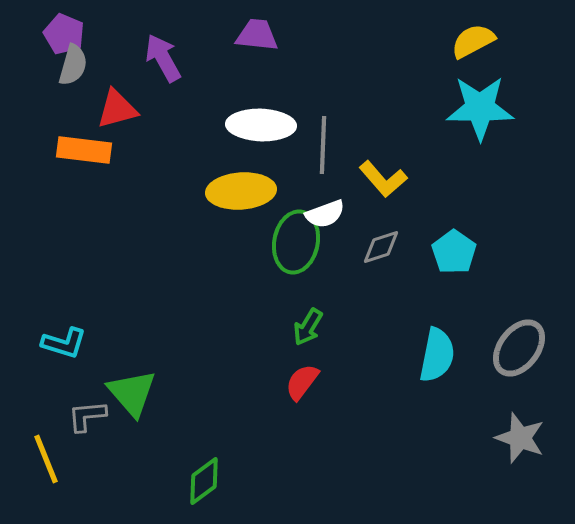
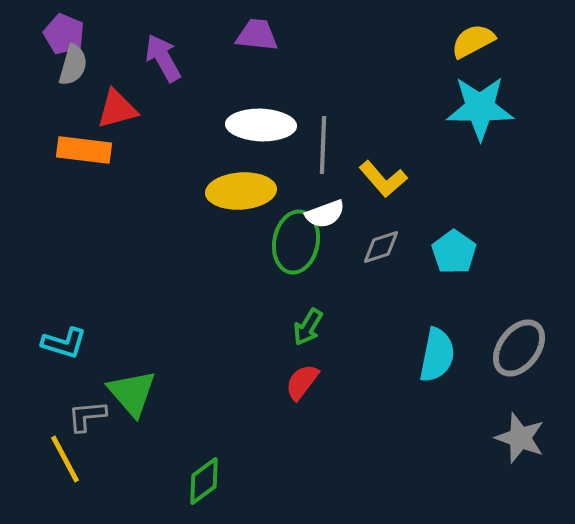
yellow line: moved 19 px right; rotated 6 degrees counterclockwise
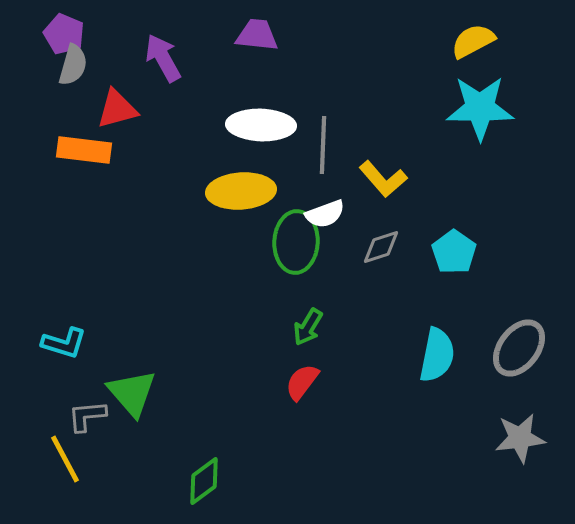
green ellipse: rotated 8 degrees counterclockwise
gray star: rotated 27 degrees counterclockwise
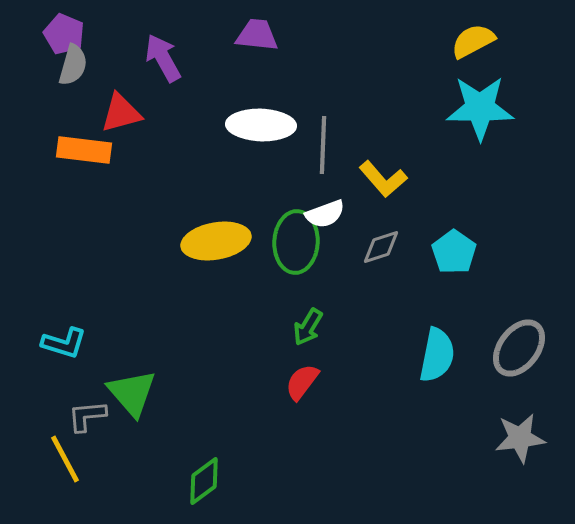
red triangle: moved 4 px right, 4 px down
yellow ellipse: moved 25 px left, 50 px down; rotated 6 degrees counterclockwise
